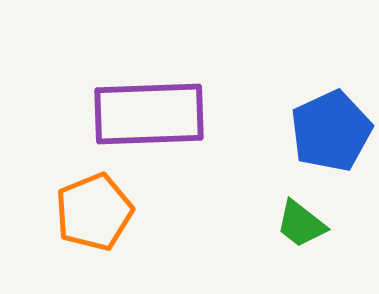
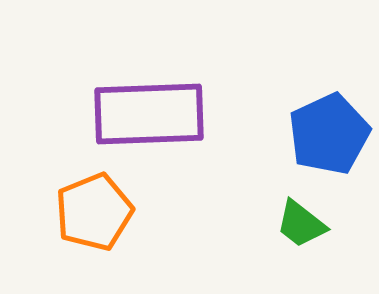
blue pentagon: moved 2 px left, 3 px down
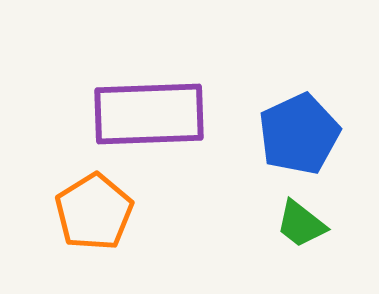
blue pentagon: moved 30 px left
orange pentagon: rotated 10 degrees counterclockwise
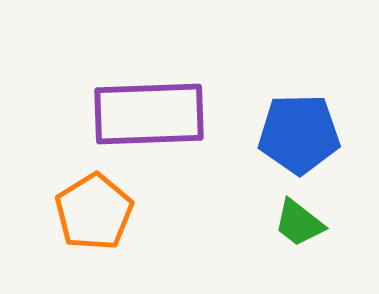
blue pentagon: rotated 24 degrees clockwise
green trapezoid: moved 2 px left, 1 px up
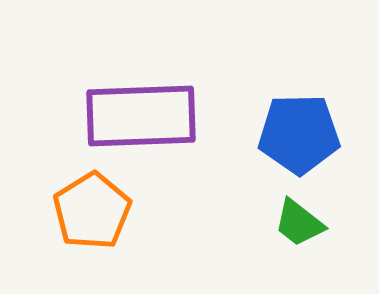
purple rectangle: moved 8 px left, 2 px down
orange pentagon: moved 2 px left, 1 px up
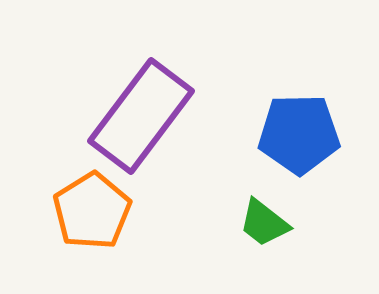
purple rectangle: rotated 51 degrees counterclockwise
green trapezoid: moved 35 px left
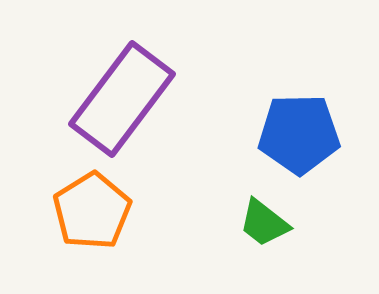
purple rectangle: moved 19 px left, 17 px up
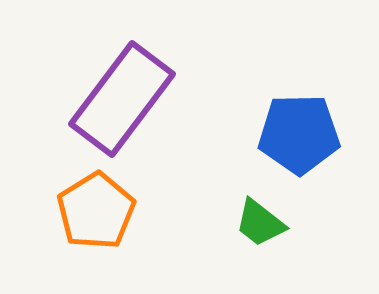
orange pentagon: moved 4 px right
green trapezoid: moved 4 px left
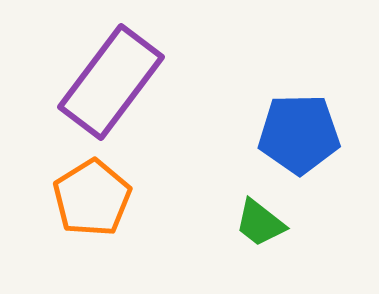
purple rectangle: moved 11 px left, 17 px up
orange pentagon: moved 4 px left, 13 px up
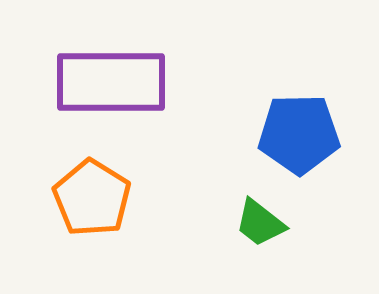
purple rectangle: rotated 53 degrees clockwise
orange pentagon: rotated 8 degrees counterclockwise
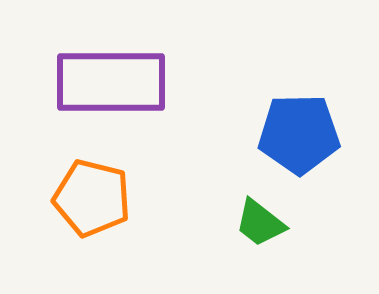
orange pentagon: rotated 18 degrees counterclockwise
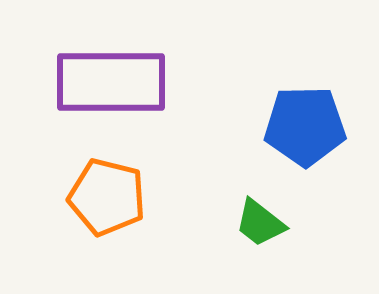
blue pentagon: moved 6 px right, 8 px up
orange pentagon: moved 15 px right, 1 px up
